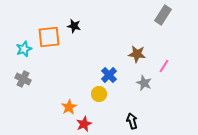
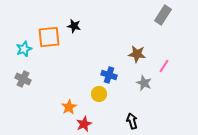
blue cross: rotated 28 degrees counterclockwise
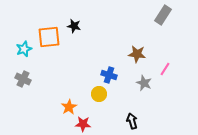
pink line: moved 1 px right, 3 px down
red star: moved 1 px left; rotated 28 degrees clockwise
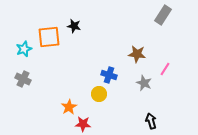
black arrow: moved 19 px right
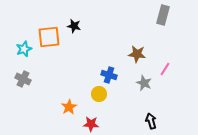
gray rectangle: rotated 18 degrees counterclockwise
red star: moved 8 px right
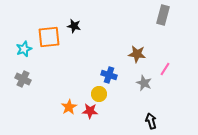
red star: moved 1 px left, 13 px up
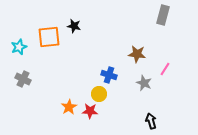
cyan star: moved 5 px left, 2 px up
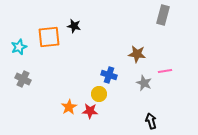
pink line: moved 2 px down; rotated 48 degrees clockwise
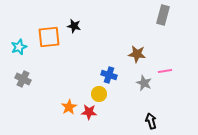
red star: moved 1 px left, 1 px down
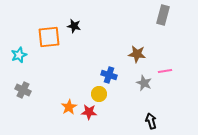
cyan star: moved 8 px down
gray cross: moved 11 px down
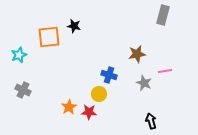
brown star: rotated 18 degrees counterclockwise
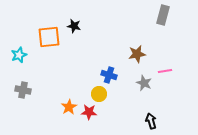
gray cross: rotated 14 degrees counterclockwise
